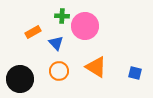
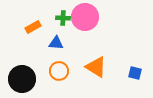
green cross: moved 1 px right, 2 px down
pink circle: moved 9 px up
orange rectangle: moved 5 px up
blue triangle: rotated 42 degrees counterclockwise
black circle: moved 2 px right
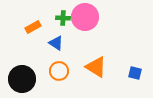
blue triangle: rotated 28 degrees clockwise
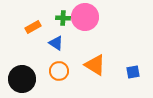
orange triangle: moved 1 px left, 2 px up
blue square: moved 2 px left, 1 px up; rotated 24 degrees counterclockwise
